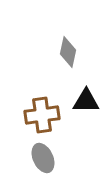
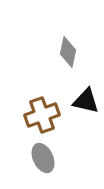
black triangle: rotated 12 degrees clockwise
brown cross: rotated 12 degrees counterclockwise
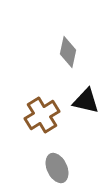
brown cross: rotated 12 degrees counterclockwise
gray ellipse: moved 14 px right, 10 px down
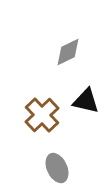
gray diamond: rotated 52 degrees clockwise
brown cross: rotated 12 degrees counterclockwise
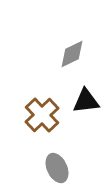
gray diamond: moved 4 px right, 2 px down
black triangle: rotated 20 degrees counterclockwise
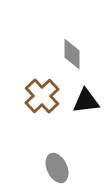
gray diamond: rotated 64 degrees counterclockwise
brown cross: moved 19 px up
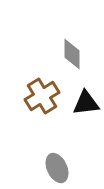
brown cross: rotated 12 degrees clockwise
black triangle: moved 2 px down
